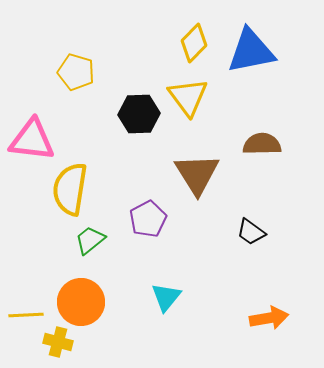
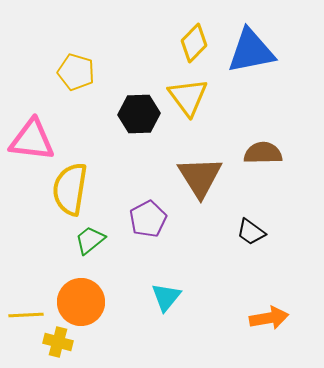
brown semicircle: moved 1 px right, 9 px down
brown triangle: moved 3 px right, 3 px down
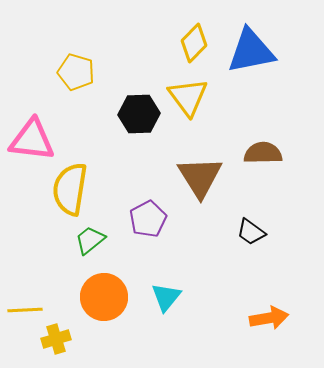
orange circle: moved 23 px right, 5 px up
yellow line: moved 1 px left, 5 px up
yellow cross: moved 2 px left, 3 px up; rotated 32 degrees counterclockwise
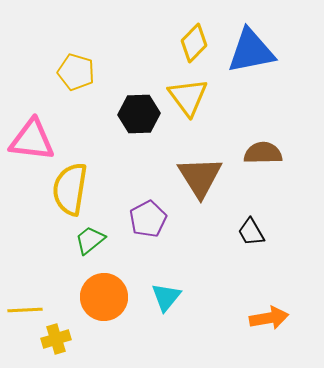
black trapezoid: rotated 24 degrees clockwise
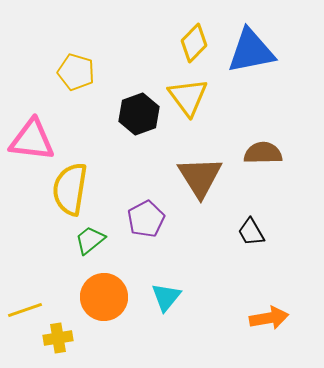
black hexagon: rotated 18 degrees counterclockwise
purple pentagon: moved 2 px left
yellow line: rotated 16 degrees counterclockwise
yellow cross: moved 2 px right, 1 px up; rotated 8 degrees clockwise
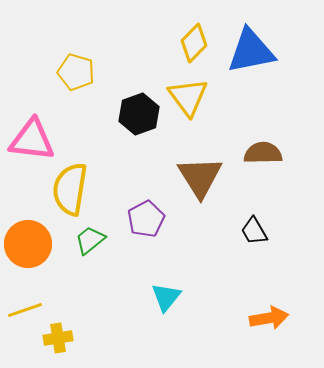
black trapezoid: moved 3 px right, 1 px up
orange circle: moved 76 px left, 53 px up
